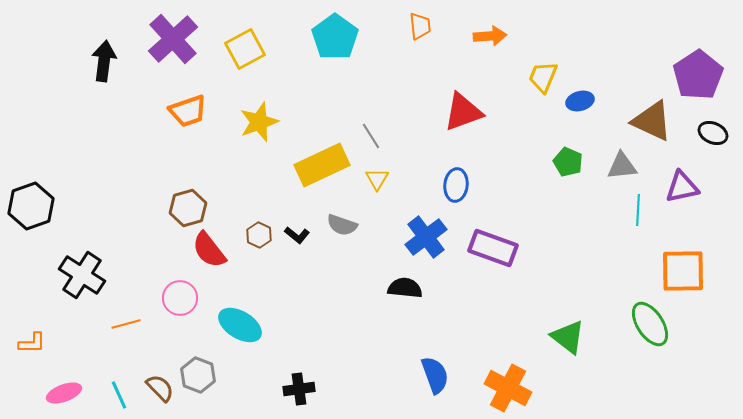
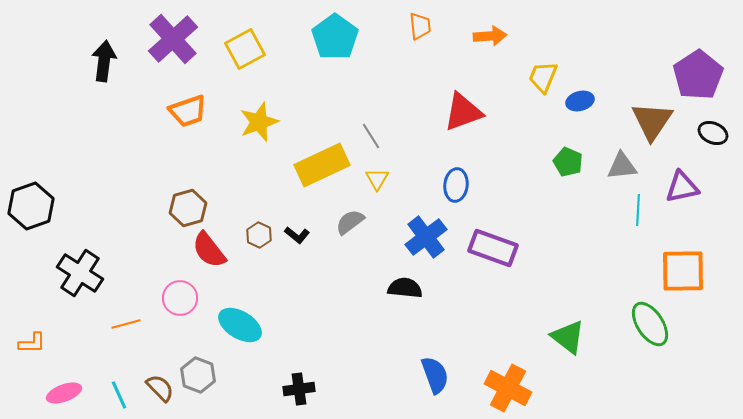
brown triangle at (652, 121): rotated 39 degrees clockwise
gray semicircle at (342, 225): moved 8 px right, 3 px up; rotated 124 degrees clockwise
black cross at (82, 275): moved 2 px left, 2 px up
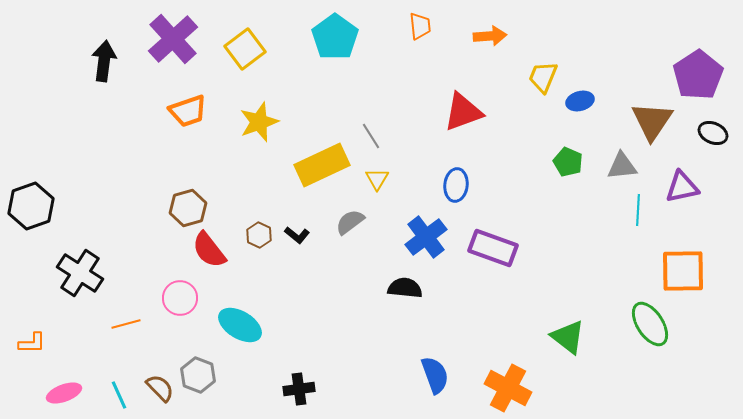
yellow square at (245, 49): rotated 9 degrees counterclockwise
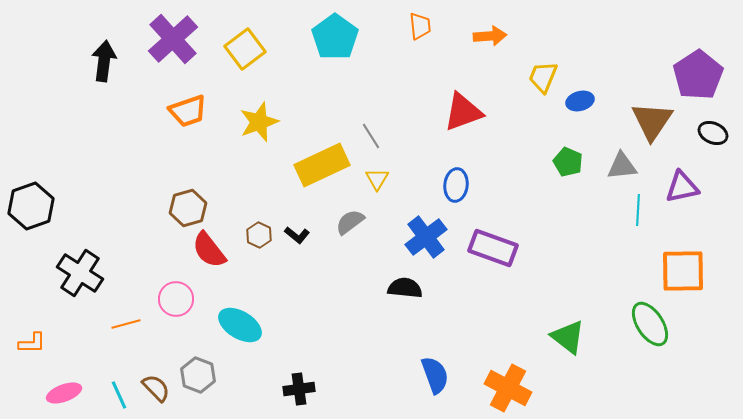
pink circle at (180, 298): moved 4 px left, 1 px down
brown semicircle at (160, 388): moved 4 px left
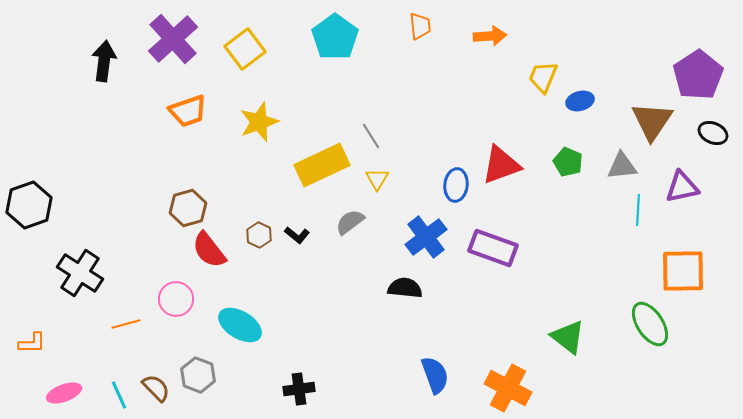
red triangle at (463, 112): moved 38 px right, 53 px down
black hexagon at (31, 206): moved 2 px left, 1 px up
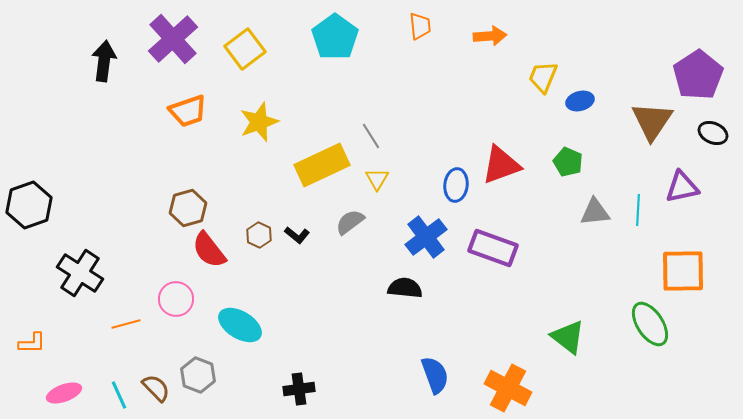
gray triangle at (622, 166): moved 27 px left, 46 px down
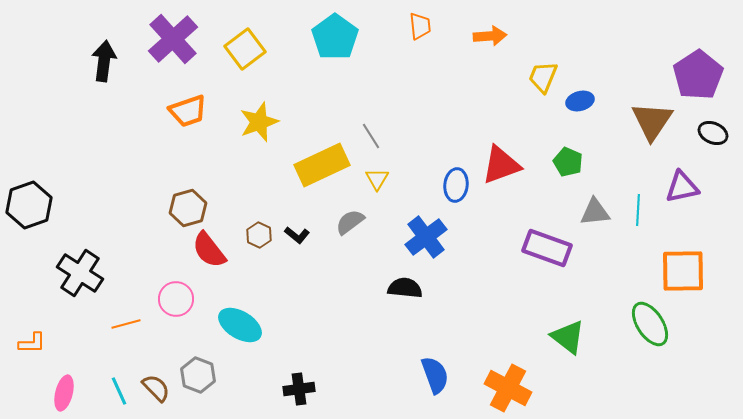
purple rectangle at (493, 248): moved 54 px right
pink ellipse at (64, 393): rotated 56 degrees counterclockwise
cyan line at (119, 395): moved 4 px up
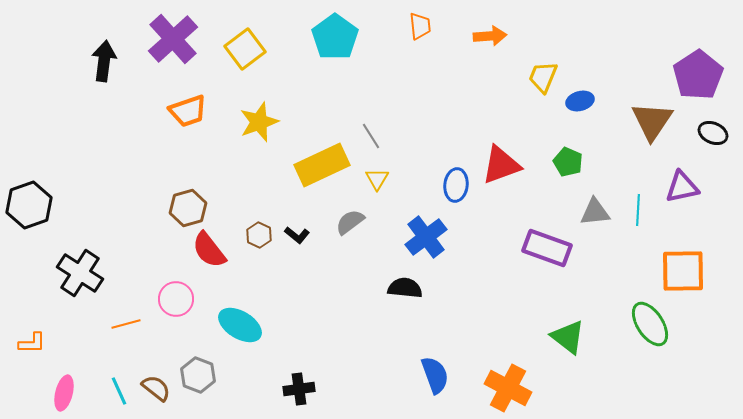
brown semicircle at (156, 388): rotated 8 degrees counterclockwise
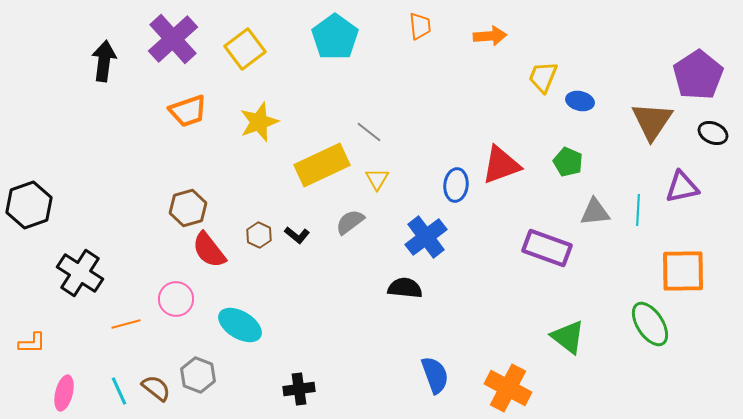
blue ellipse at (580, 101): rotated 28 degrees clockwise
gray line at (371, 136): moved 2 px left, 4 px up; rotated 20 degrees counterclockwise
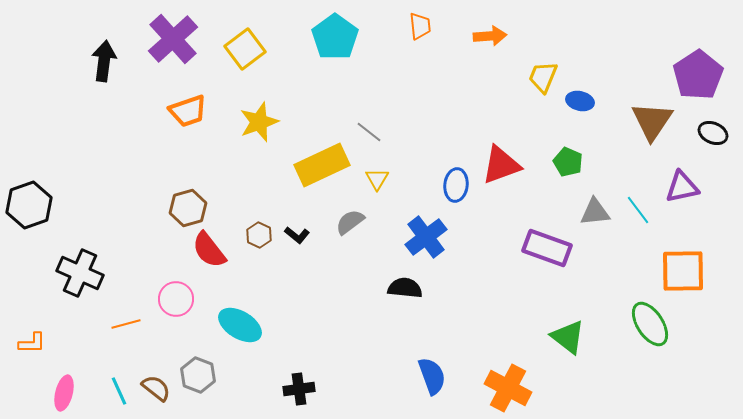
cyan line at (638, 210): rotated 40 degrees counterclockwise
black cross at (80, 273): rotated 9 degrees counterclockwise
blue semicircle at (435, 375): moved 3 px left, 1 px down
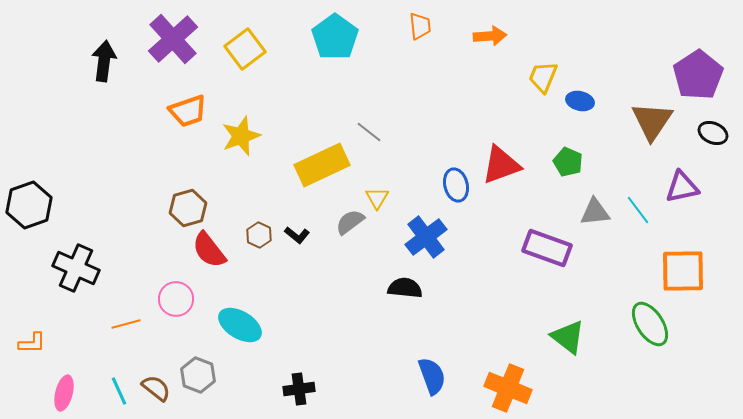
yellow star at (259, 122): moved 18 px left, 14 px down
yellow triangle at (377, 179): moved 19 px down
blue ellipse at (456, 185): rotated 20 degrees counterclockwise
black cross at (80, 273): moved 4 px left, 5 px up
orange cross at (508, 388): rotated 6 degrees counterclockwise
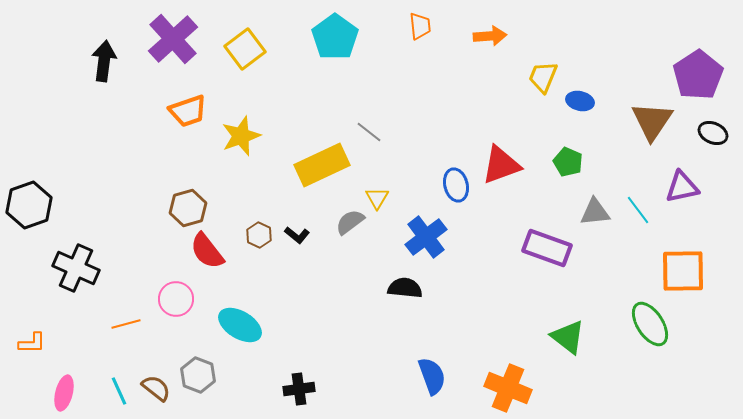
red semicircle at (209, 250): moved 2 px left, 1 px down
